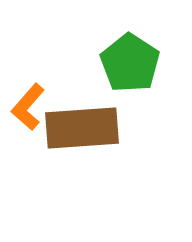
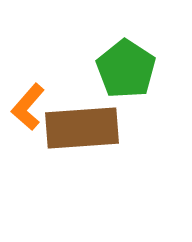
green pentagon: moved 4 px left, 6 px down
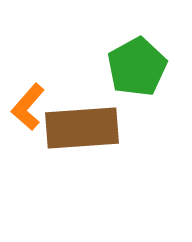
green pentagon: moved 11 px right, 2 px up; rotated 10 degrees clockwise
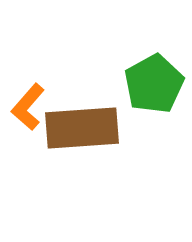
green pentagon: moved 17 px right, 17 px down
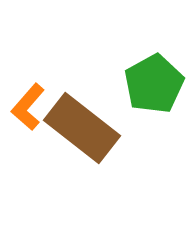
brown rectangle: rotated 42 degrees clockwise
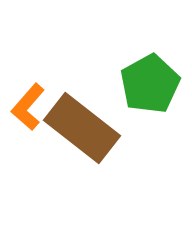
green pentagon: moved 4 px left
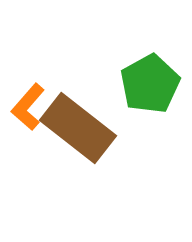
brown rectangle: moved 4 px left
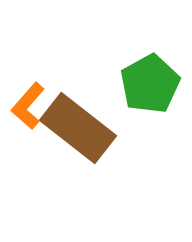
orange L-shape: moved 1 px up
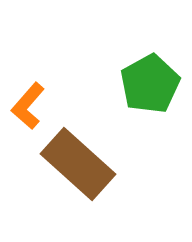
brown rectangle: moved 36 px down; rotated 4 degrees clockwise
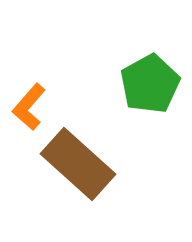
orange L-shape: moved 1 px right, 1 px down
